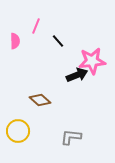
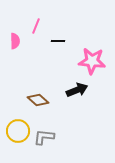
black line: rotated 48 degrees counterclockwise
pink star: rotated 12 degrees clockwise
black arrow: moved 15 px down
brown diamond: moved 2 px left
gray L-shape: moved 27 px left
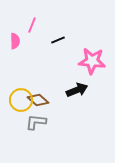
pink line: moved 4 px left, 1 px up
black line: moved 1 px up; rotated 24 degrees counterclockwise
yellow circle: moved 3 px right, 31 px up
gray L-shape: moved 8 px left, 15 px up
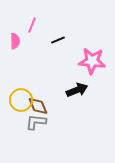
brown diamond: moved 6 px down; rotated 25 degrees clockwise
